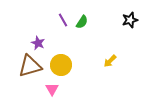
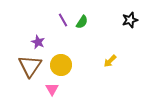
purple star: moved 1 px up
brown triangle: rotated 40 degrees counterclockwise
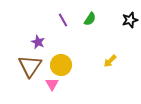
green semicircle: moved 8 px right, 3 px up
pink triangle: moved 5 px up
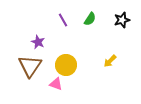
black star: moved 8 px left
yellow circle: moved 5 px right
pink triangle: moved 4 px right; rotated 40 degrees counterclockwise
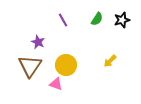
green semicircle: moved 7 px right
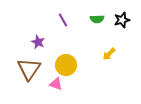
green semicircle: rotated 56 degrees clockwise
yellow arrow: moved 1 px left, 7 px up
brown triangle: moved 1 px left, 3 px down
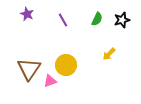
green semicircle: rotated 64 degrees counterclockwise
purple star: moved 11 px left, 28 px up
pink triangle: moved 6 px left, 3 px up; rotated 40 degrees counterclockwise
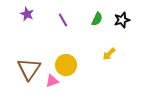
pink triangle: moved 2 px right
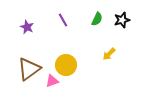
purple star: moved 13 px down
brown triangle: rotated 20 degrees clockwise
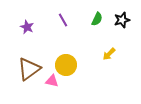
pink triangle: rotated 32 degrees clockwise
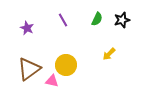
purple star: moved 1 px down
